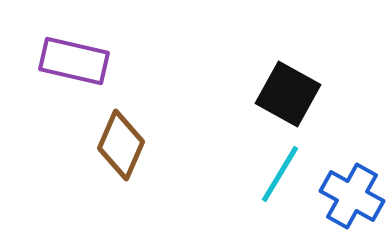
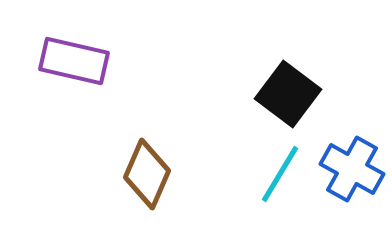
black square: rotated 8 degrees clockwise
brown diamond: moved 26 px right, 29 px down
blue cross: moved 27 px up
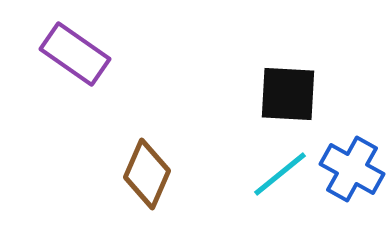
purple rectangle: moved 1 px right, 7 px up; rotated 22 degrees clockwise
black square: rotated 34 degrees counterclockwise
cyan line: rotated 20 degrees clockwise
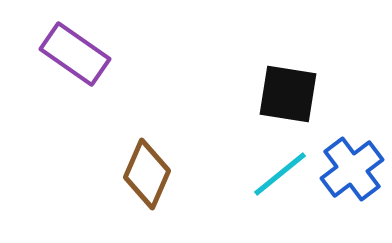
black square: rotated 6 degrees clockwise
blue cross: rotated 24 degrees clockwise
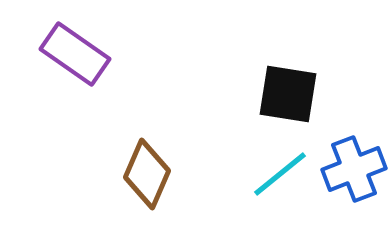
blue cross: moved 2 px right; rotated 16 degrees clockwise
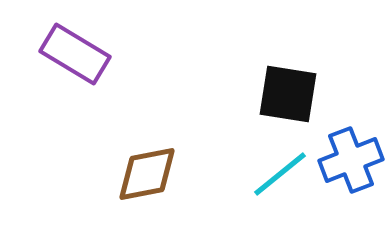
purple rectangle: rotated 4 degrees counterclockwise
blue cross: moved 3 px left, 9 px up
brown diamond: rotated 56 degrees clockwise
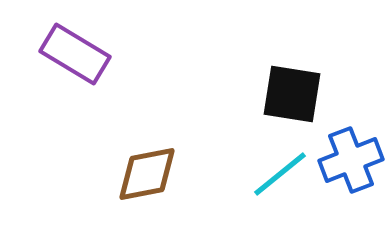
black square: moved 4 px right
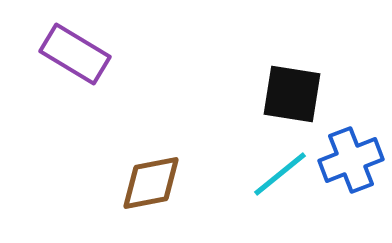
brown diamond: moved 4 px right, 9 px down
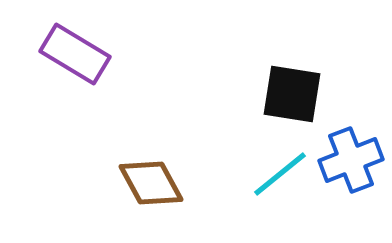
brown diamond: rotated 72 degrees clockwise
